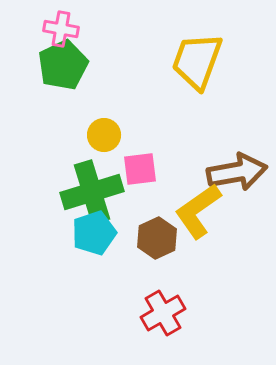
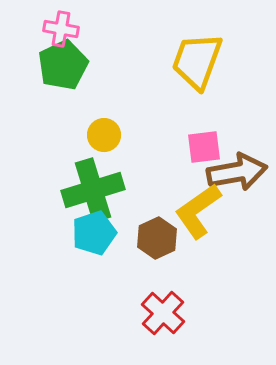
pink square: moved 64 px right, 22 px up
green cross: moved 1 px right, 2 px up
red cross: rotated 18 degrees counterclockwise
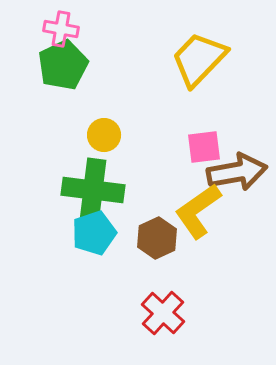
yellow trapezoid: moved 2 px right, 2 px up; rotated 24 degrees clockwise
green cross: rotated 24 degrees clockwise
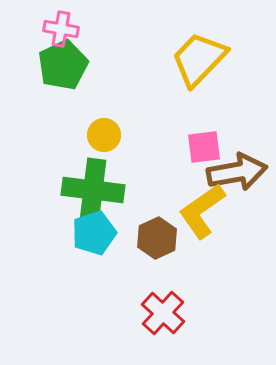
yellow L-shape: moved 4 px right
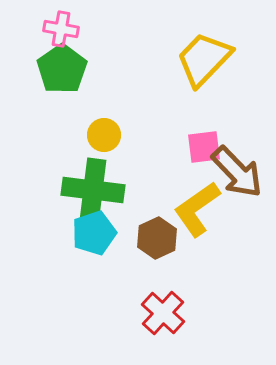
yellow trapezoid: moved 5 px right
green pentagon: moved 1 px left, 4 px down; rotated 9 degrees counterclockwise
brown arrow: rotated 56 degrees clockwise
yellow L-shape: moved 5 px left, 2 px up
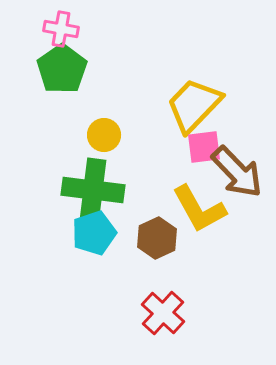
yellow trapezoid: moved 10 px left, 46 px down
yellow L-shape: moved 2 px right; rotated 84 degrees counterclockwise
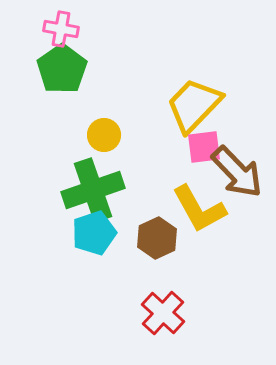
green cross: rotated 26 degrees counterclockwise
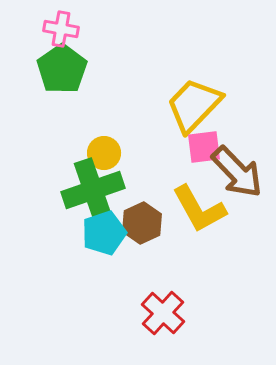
yellow circle: moved 18 px down
cyan pentagon: moved 10 px right
brown hexagon: moved 15 px left, 15 px up
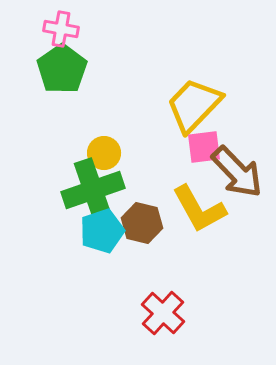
brown hexagon: rotated 21 degrees counterclockwise
cyan pentagon: moved 2 px left, 2 px up
